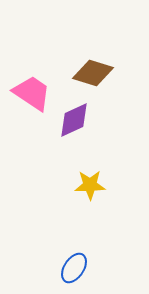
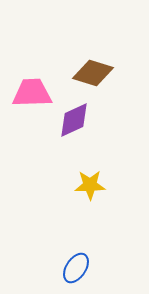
pink trapezoid: rotated 36 degrees counterclockwise
blue ellipse: moved 2 px right
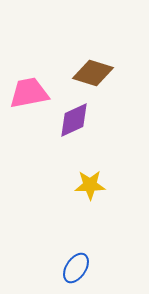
pink trapezoid: moved 3 px left; rotated 9 degrees counterclockwise
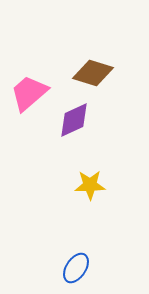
pink trapezoid: rotated 30 degrees counterclockwise
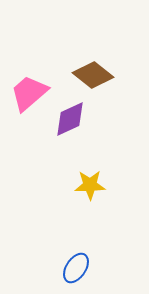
brown diamond: moved 2 px down; rotated 21 degrees clockwise
purple diamond: moved 4 px left, 1 px up
